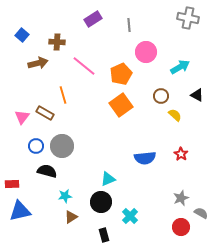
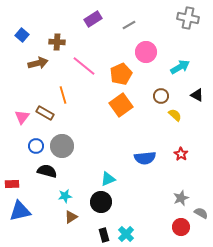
gray line: rotated 64 degrees clockwise
cyan cross: moved 4 px left, 18 px down
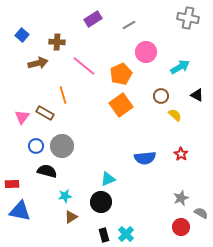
blue triangle: rotated 25 degrees clockwise
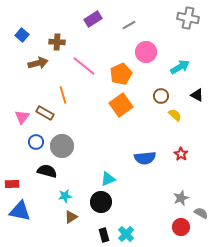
blue circle: moved 4 px up
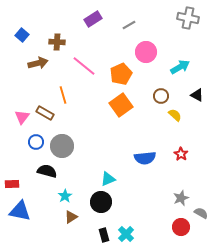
cyan star: rotated 24 degrees counterclockwise
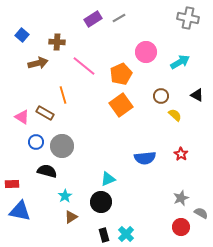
gray line: moved 10 px left, 7 px up
cyan arrow: moved 5 px up
pink triangle: rotated 35 degrees counterclockwise
